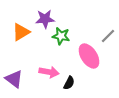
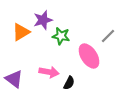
purple star: moved 2 px left, 1 px down; rotated 12 degrees counterclockwise
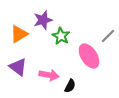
orange triangle: moved 2 px left, 2 px down
green star: rotated 18 degrees clockwise
pink arrow: moved 3 px down
purple triangle: moved 4 px right, 12 px up
black semicircle: moved 1 px right, 3 px down
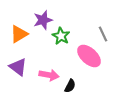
gray line: moved 5 px left, 2 px up; rotated 70 degrees counterclockwise
pink ellipse: rotated 15 degrees counterclockwise
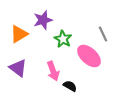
green star: moved 2 px right, 3 px down
purple triangle: moved 1 px down
pink arrow: moved 4 px right, 4 px up; rotated 60 degrees clockwise
black semicircle: rotated 88 degrees counterclockwise
